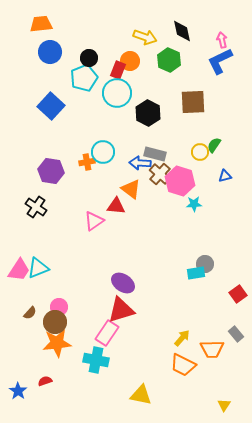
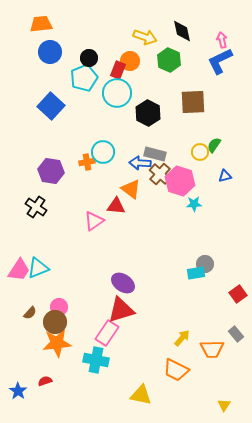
orange trapezoid at (183, 365): moved 7 px left, 5 px down
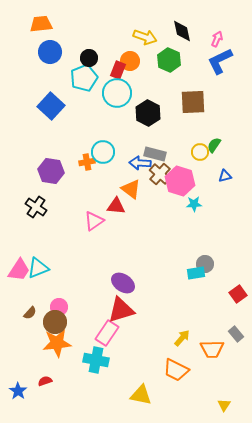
pink arrow at (222, 40): moved 5 px left, 1 px up; rotated 35 degrees clockwise
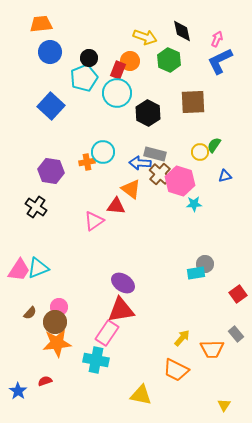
red triangle at (121, 310): rotated 8 degrees clockwise
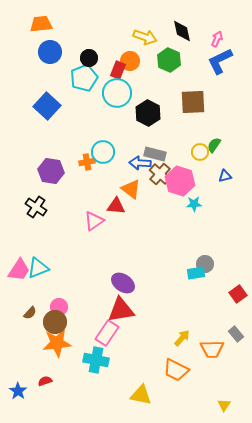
blue square at (51, 106): moved 4 px left
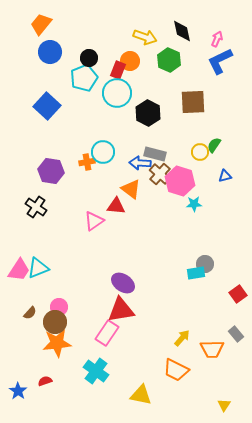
orange trapezoid at (41, 24): rotated 45 degrees counterclockwise
cyan cross at (96, 360): moved 11 px down; rotated 25 degrees clockwise
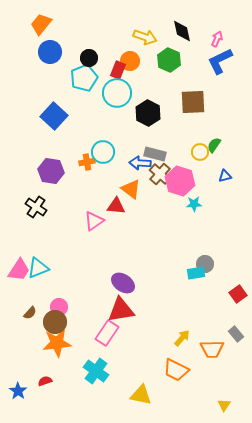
blue square at (47, 106): moved 7 px right, 10 px down
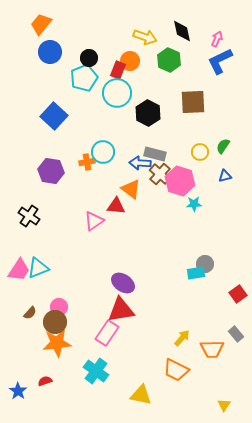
green semicircle at (214, 145): moved 9 px right, 1 px down
black cross at (36, 207): moved 7 px left, 9 px down
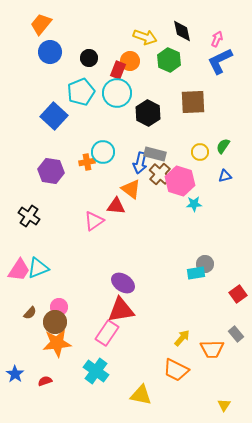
cyan pentagon at (84, 78): moved 3 px left, 14 px down
blue arrow at (140, 163): rotated 80 degrees counterclockwise
blue star at (18, 391): moved 3 px left, 17 px up
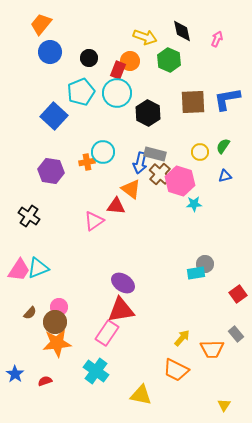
blue L-shape at (220, 61): moved 7 px right, 38 px down; rotated 16 degrees clockwise
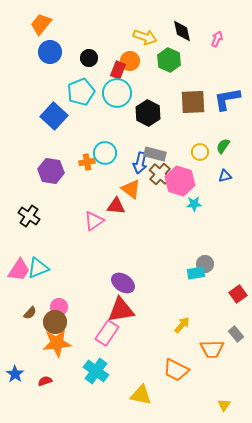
cyan circle at (103, 152): moved 2 px right, 1 px down
yellow arrow at (182, 338): moved 13 px up
